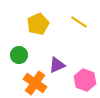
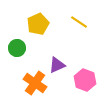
green circle: moved 2 px left, 7 px up
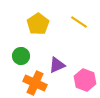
yellow pentagon: rotated 10 degrees counterclockwise
green circle: moved 4 px right, 8 px down
orange cross: rotated 10 degrees counterclockwise
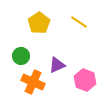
yellow pentagon: moved 1 px right, 1 px up
orange cross: moved 2 px left, 1 px up
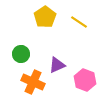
yellow pentagon: moved 6 px right, 6 px up
green circle: moved 2 px up
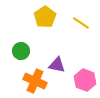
yellow line: moved 2 px right, 1 px down
green circle: moved 3 px up
purple triangle: rotated 36 degrees clockwise
orange cross: moved 2 px right, 1 px up
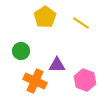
purple triangle: rotated 12 degrees counterclockwise
